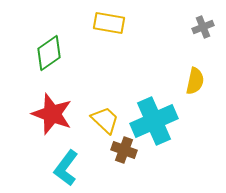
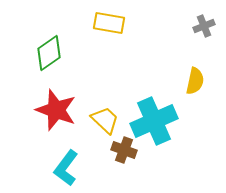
gray cross: moved 1 px right, 1 px up
red star: moved 4 px right, 4 px up
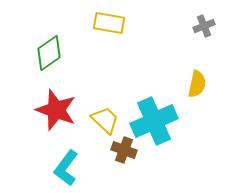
yellow semicircle: moved 2 px right, 3 px down
